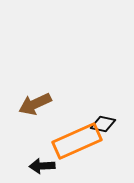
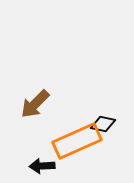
brown arrow: rotated 20 degrees counterclockwise
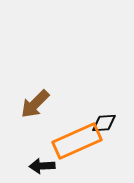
black diamond: moved 1 px right, 1 px up; rotated 15 degrees counterclockwise
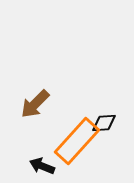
orange rectangle: rotated 24 degrees counterclockwise
black arrow: rotated 25 degrees clockwise
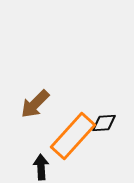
orange rectangle: moved 4 px left, 5 px up
black arrow: moved 1 px left, 1 px down; rotated 65 degrees clockwise
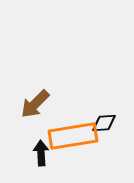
orange rectangle: rotated 39 degrees clockwise
black arrow: moved 14 px up
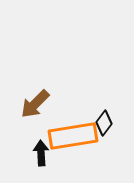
black diamond: rotated 50 degrees counterclockwise
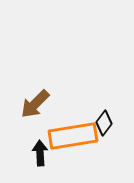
black arrow: moved 1 px left
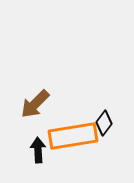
black arrow: moved 2 px left, 3 px up
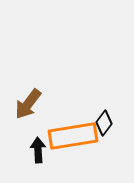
brown arrow: moved 7 px left; rotated 8 degrees counterclockwise
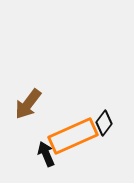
orange rectangle: rotated 15 degrees counterclockwise
black arrow: moved 8 px right, 4 px down; rotated 20 degrees counterclockwise
